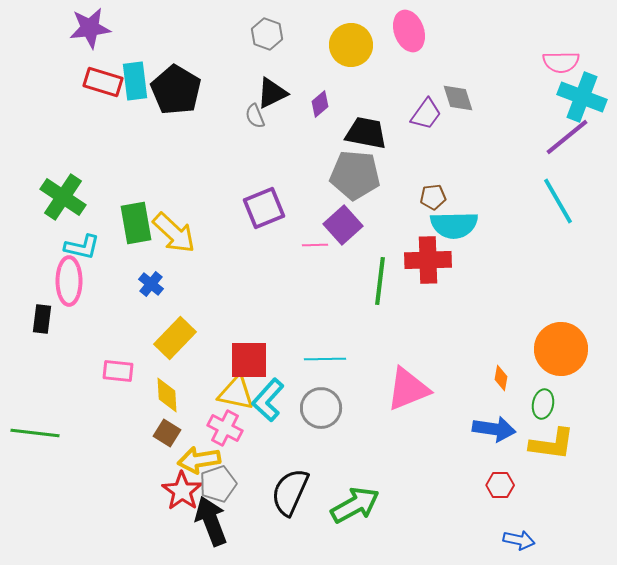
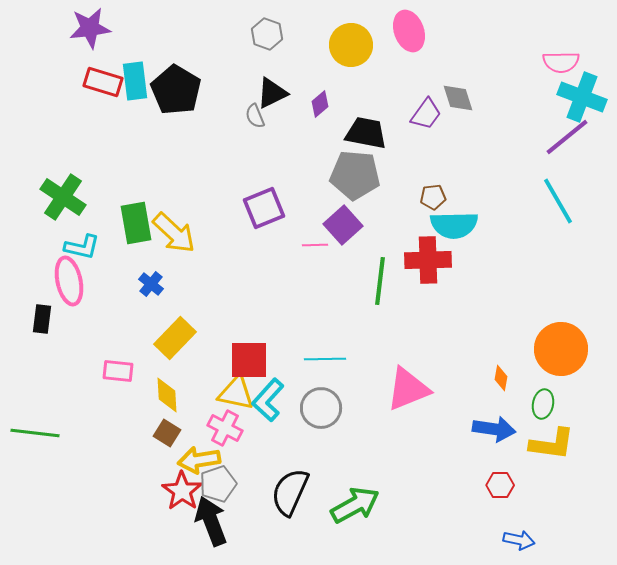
pink ellipse at (69, 281): rotated 12 degrees counterclockwise
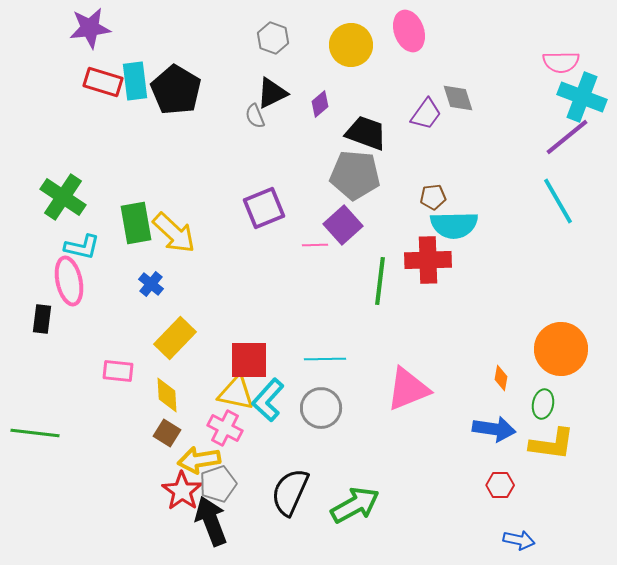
gray hexagon at (267, 34): moved 6 px right, 4 px down
black trapezoid at (366, 133): rotated 9 degrees clockwise
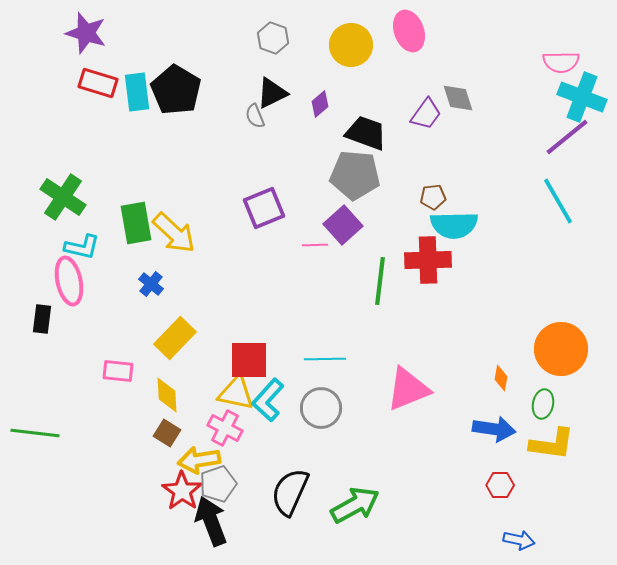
purple star at (90, 28): moved 4 px left, 5 px down; rotated 24 degrees clockwise
cyan rectangle at (135, 81): moved 2 px right, 11 px down
red rectangle at (103, 82): moved 5 px left, 1 px down
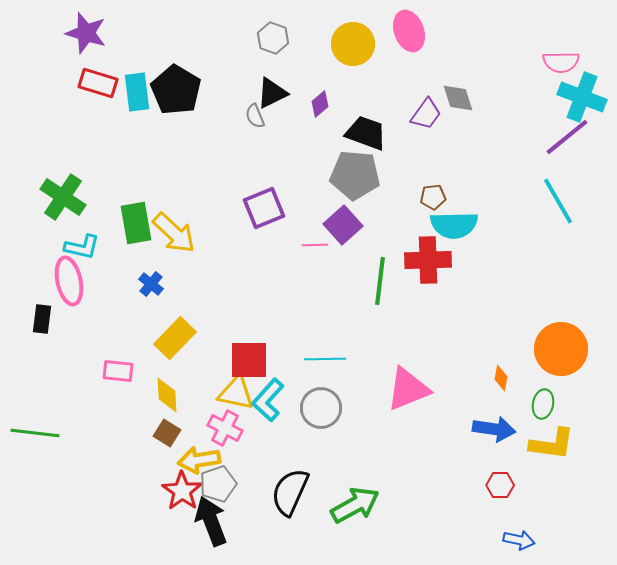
yellow circle at (351, 45): moved 2 px right, 1 px up
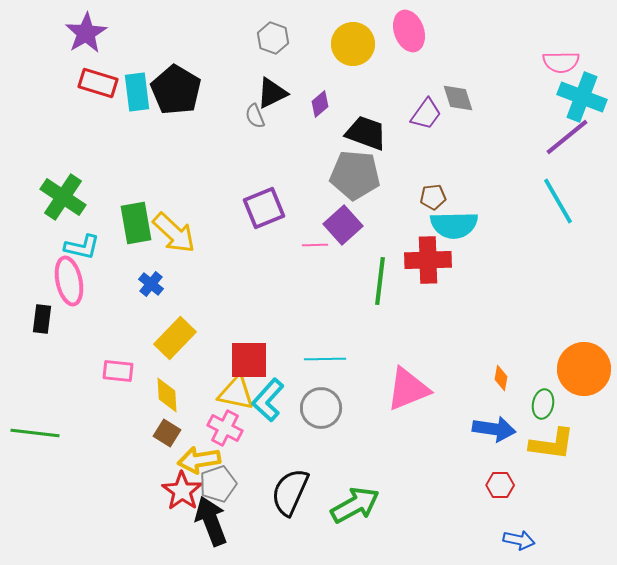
purple star at (86, 33): rotated 24 degrees clockwise
orange circle at (561, 349): moved 23 px right, 20 px down
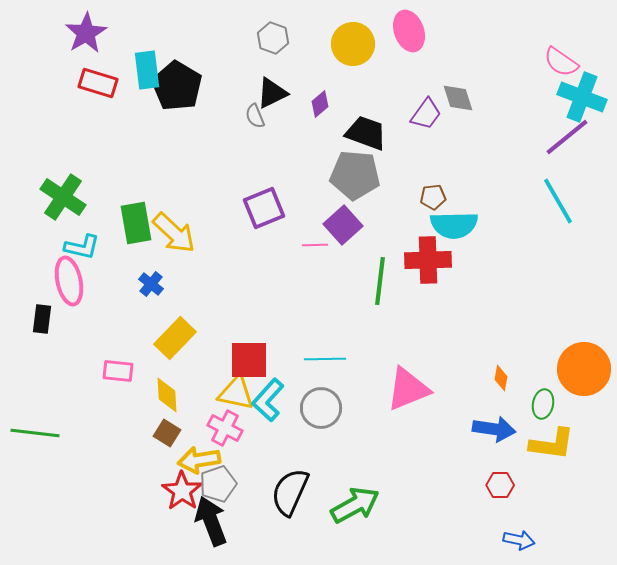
pink semicircle at (561, 62): rotated 36 degrees clockwise
black pentagon at (176, 90): moved 1 px right, 4 px up
cyan rectangle at (137, 92): moved 10 px right, 22 px up
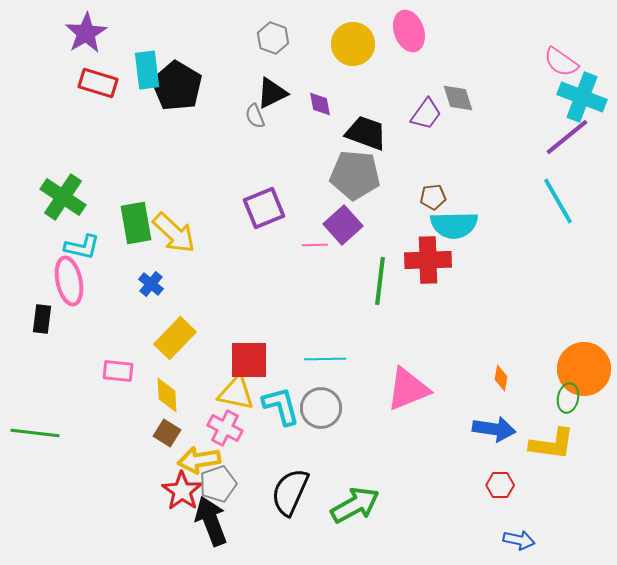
purple diamond at (320, 104): rotated 60 degrees counterclockwise
cyan L-shape at (268, 400): moved 13 px right, 6 px down; rotated 123 degrees clockwise
green ellipse at (543, 404): moved 25 px right, 6 px up
